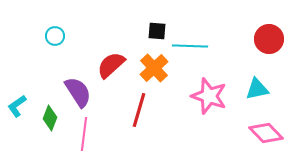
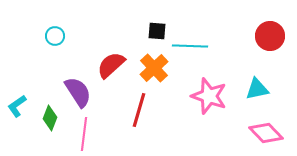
red circle: moved 1 px right, 3 px up
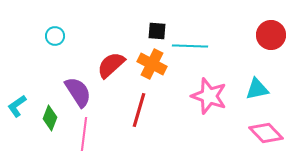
red circle: moved 1 px right, 1 px up
orange cross: moved 2 px left, 4 px up; rotated 20 degrees counterclockwise
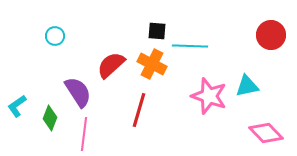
cyan triangle: moved 10 px left, 3 px up
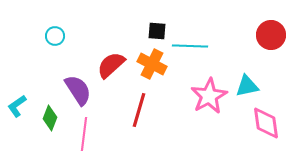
purple semicircle: moved 2 px up
pink star: rotated 24 degrees clockwise
pink diamond: moved 10 px up; rotated 36 degrees clockwise
